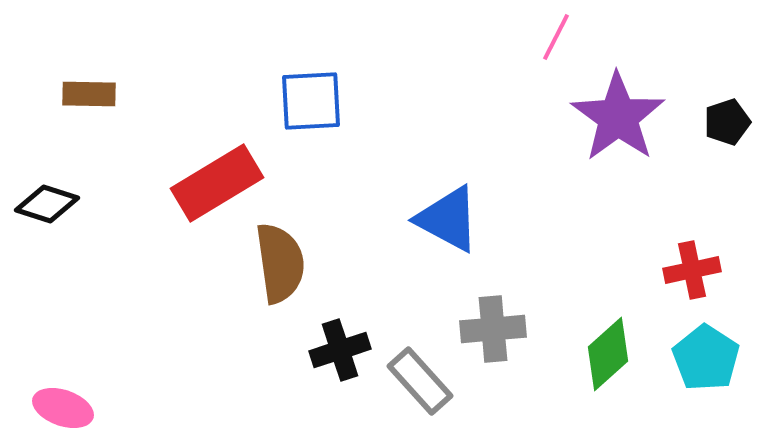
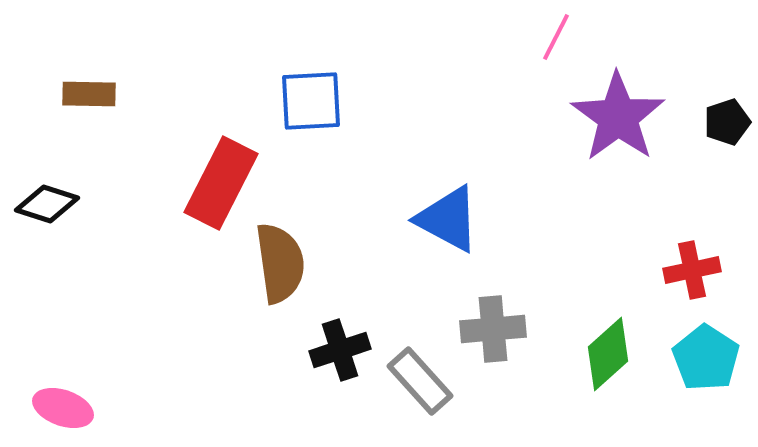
red rectangle: moved 4 px right; rotated 32 degrees counterclockwise
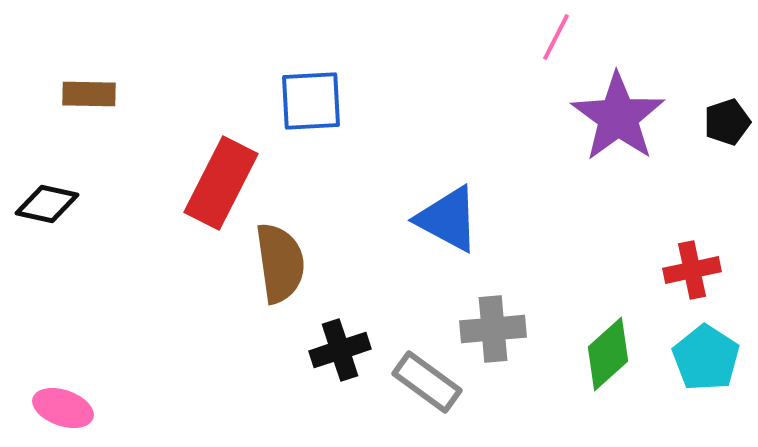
black diamond: rotated 6 degrees counterclockwise
gray rectangle: moved 7 px right, 1 px down; rotated 12 degrees counterclockwise
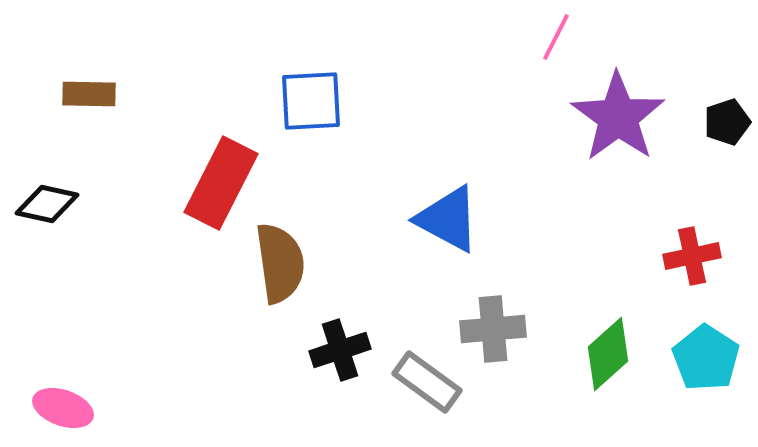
red cross: moved 14 px up
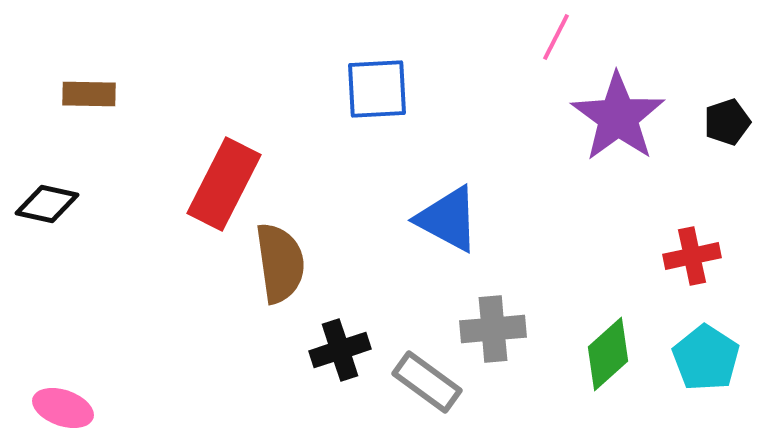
blue square: moved 66 px right, 12 px up
red rectangle: moved 3 px right, 1 px down
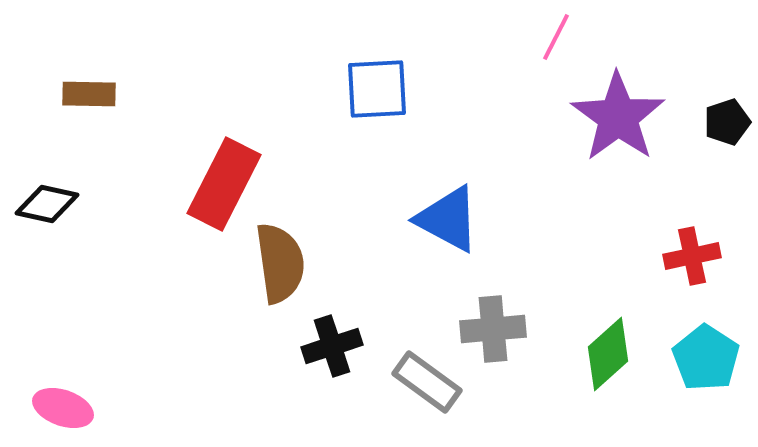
black cross: moved 8 px left, 4 px up
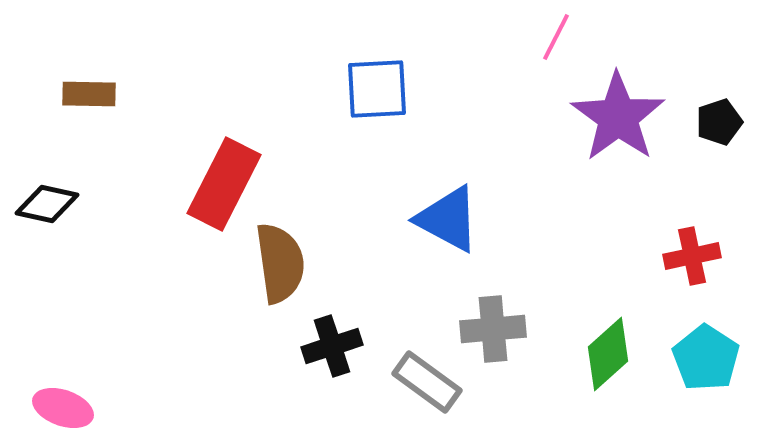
black pentagon: moved 8 px left
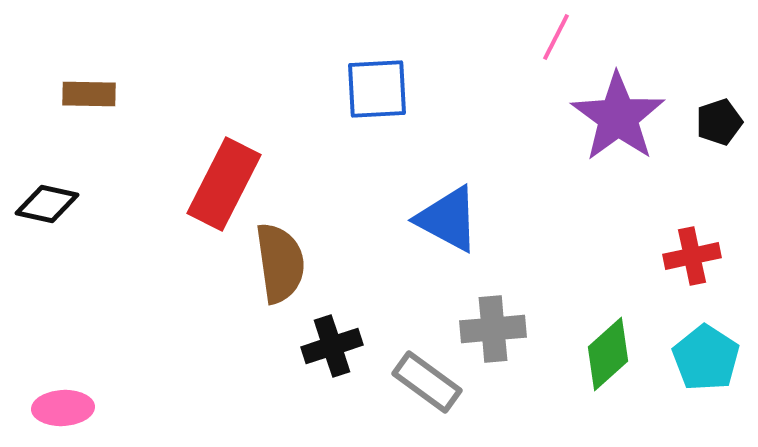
pink ellipse: rotated 22 degrees counterclockwise
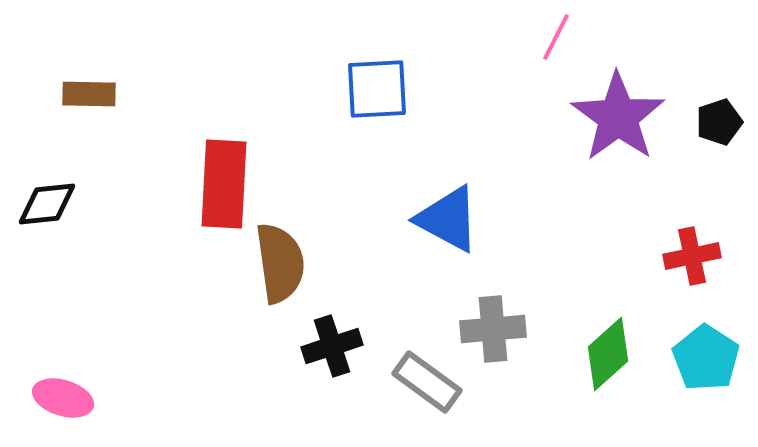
red rectangle: rotated 24 degrees counterclockwise
black diamond: rotated 18 degrees counterclockwise
pink ellipse: moved 10 px up; rotated 20 degrees clockwise
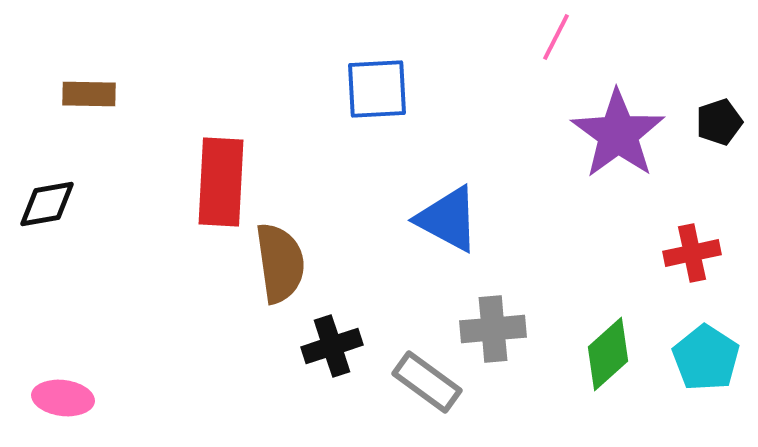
purple star: moved 17 px down
red rectangle: moved 3 px left, 2 px up
black diamond: rotated 4 degrees counterclockwise
red cross: moved 3 px up
pink ellipse: rotated 10 degrees counterclockwise
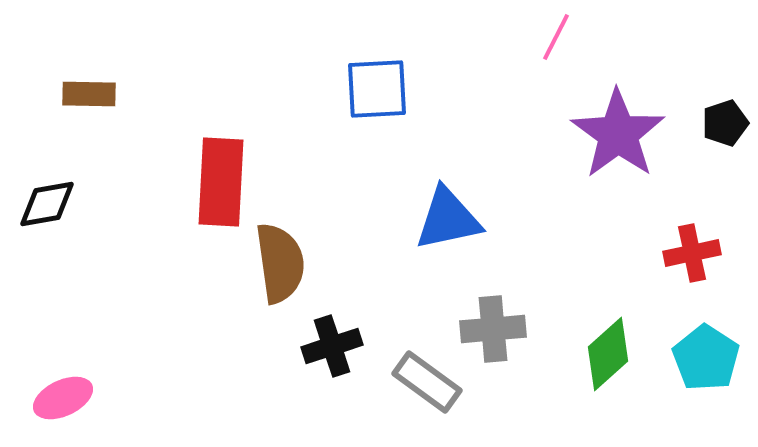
black pentagon: moved 6 px right, 1 px down
blue triangle: rotated 40 degrees counterclockwise
pink ellipse: rotated 32 degrees counterclockwise
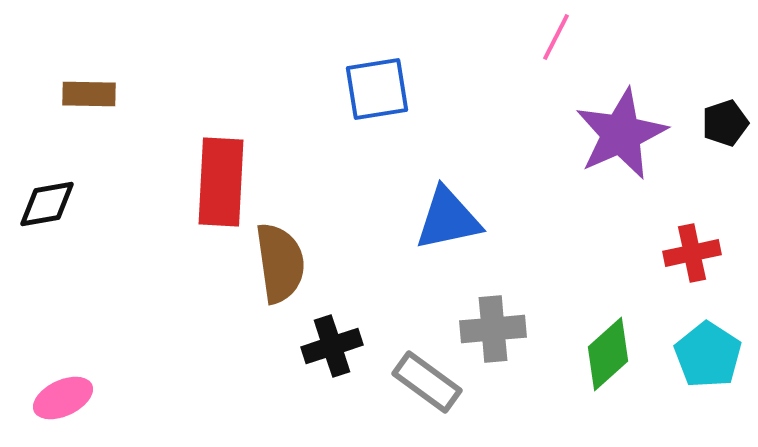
blue square: rotated 6 degrees counterclockwise
purple star: moved 3 px right; rotated 12 degrees clockwise
cyan pentagon: moved 2 px right, 3 px up
